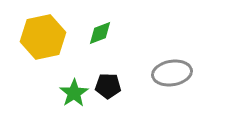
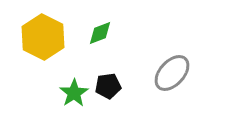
yellow hexagon: rotated 21 degrees counterclockwise
gray ellipse: rotated 39 degrees counterclockwise
black pentagon: rotated 10 degrees counterclockwise
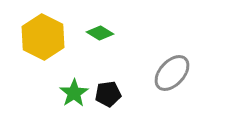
green diamond: rotated 52 degrees clockwise
black pentagon: moved 8 px down
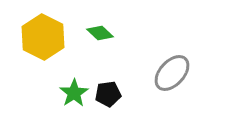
green diamond: rotated 12 degrees clockwise
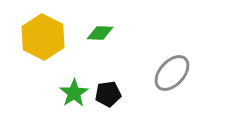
green diamond: rotated 40 degrees counterclockwise
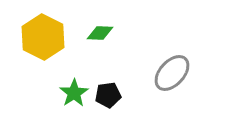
black pentagon: moved 1 px down
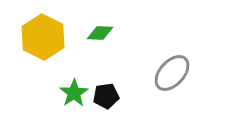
black pentagon: moved 2 px left, 1 px down
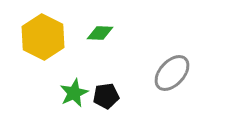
green star: rotated 8 degrees clockwise
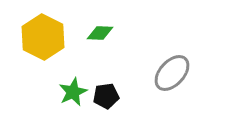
green star: moved 1 px left, 1 px up
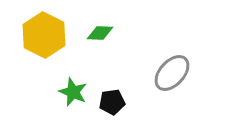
yellow hexagon: moved 1 px right, 2 px up
green star: rotated 24 degrees counterclockwise
black pentagon: moved 6 px right, 6 px down
